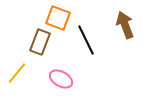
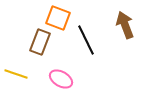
yellow line: moved 1 px left, 1 px down; rotated 70 degrees clockwise
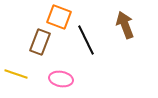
orange square: moved 1 px right, 1 px up
pink ellipse: rotated 20 degrees counterclockwise
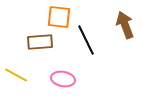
orange square: rotated 15 degrees counterclockwise
brown rectangle: rotated 65 degrees clockwise
yellow line: moved 1 px down; rotated 10 degrees clockwise
pink ellipse: moved 2 px right
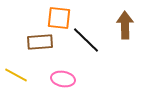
orange square: moved 1 px down
brown arrow: rotated 20 degrees clockwise
black line: rotated 20 degrees counterclockwise
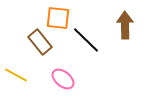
orange square: moved 1 px left
brown rectangle: rotated 55 degrees clockwise
pink ellipse: rotated 30 degrees clockwise
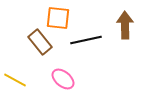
black line: rotated 56 degrees counterclockwise
yellow line: moved 1 px left, 5 px down
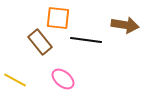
brown arrow: rotated 100 degrees clockwise
black line: rotated 20 degrees clockwise
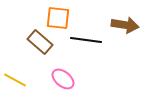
brown rectangle: rotated 10 degrees counterclockwise
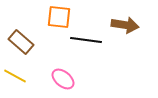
orange square: moved 1 px right, 1 px up
brown rectangle: moved 19 px left
yellow line: moved 4 px up
